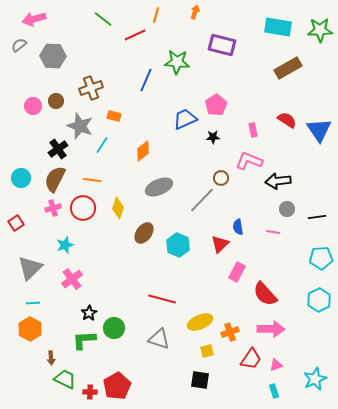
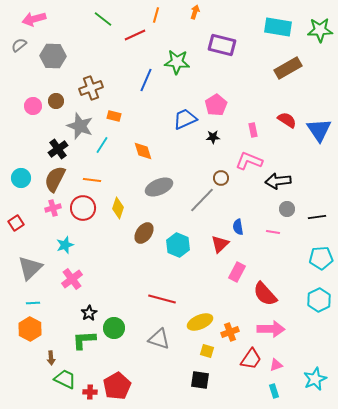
orange diamond at (143, 151): rotated 70 degrees counterclockwise
yellow square at (207, 351): rotated 32 degrees clockwise
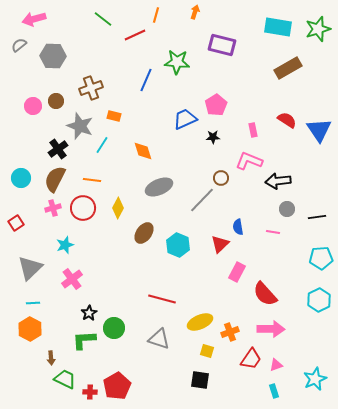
green star at (320, 30): moved 2 px left, 1 px up; rotated 15 degrees counterclockwise
yellow diamond at (118, 208): rotated 10 degrees clockwise
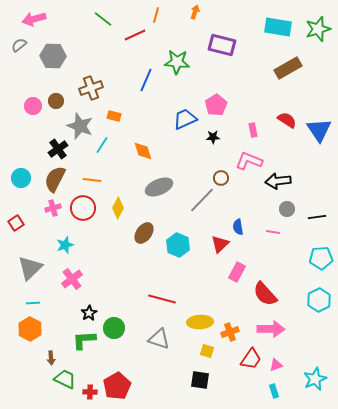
yellow ellipse at (200, 322): rotated 20 degrees clockwise
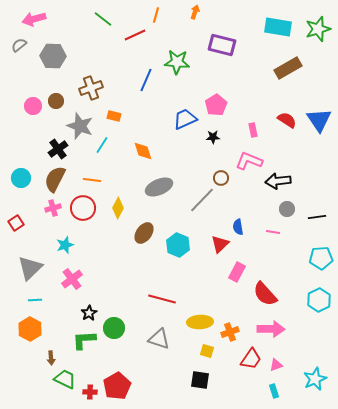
blue triangle at (319, 130): moved 10 px up
cyan line at (33, 303): moved 2 px right, 3 px up
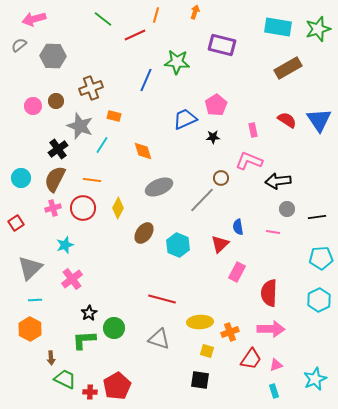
red semicircle at (265, 294): moved 4 px right, 1 px up; rotated 44 degrees clockwise
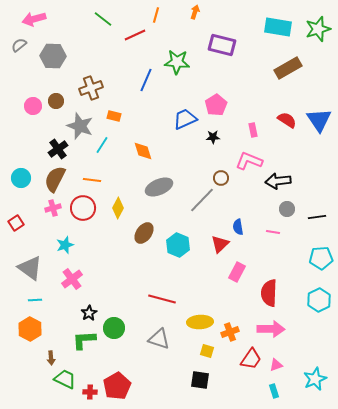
gray triangle at (30, 268): rotated 40 degrees counterclockwise
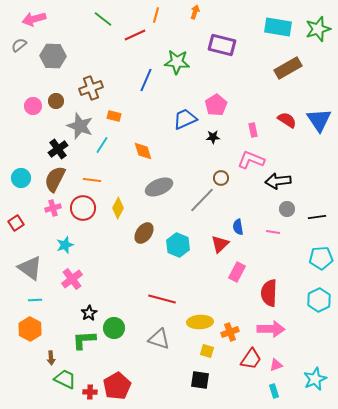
pink L-shape at (249, 161): moved 2 px right, 1 px up
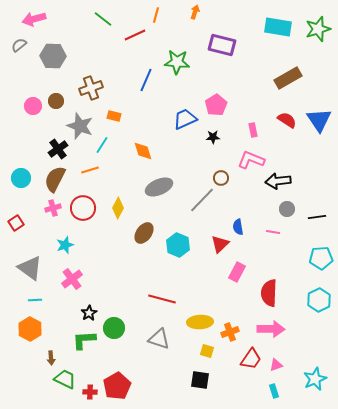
brown rectangle at (288, 68): moved 10 px down
orange line at (92, 180): moved 2 px left, 10 px up; rotated 24 degrees counterclockwise
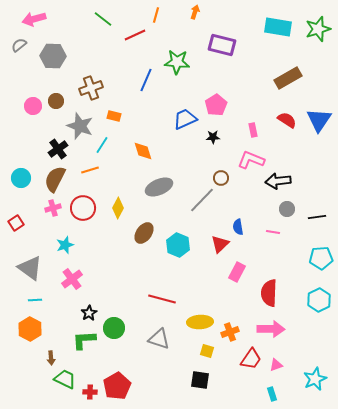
blue triangle at (319, 120): rotated 8 degrees clockwise
cyan rectangle at (274, 391): moved 2 px left, 3 px down
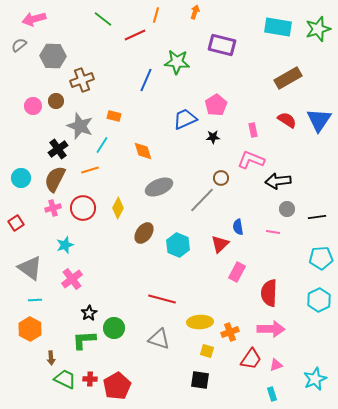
brown cross at (91, 88): moved 9 px left, 8 px up
red cross at (90, 392): moved 13 px up
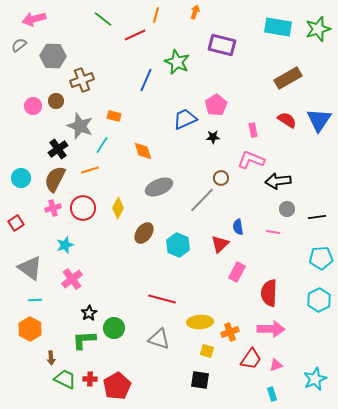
green star at (177, 62): rotated 20 degrees clockwise
